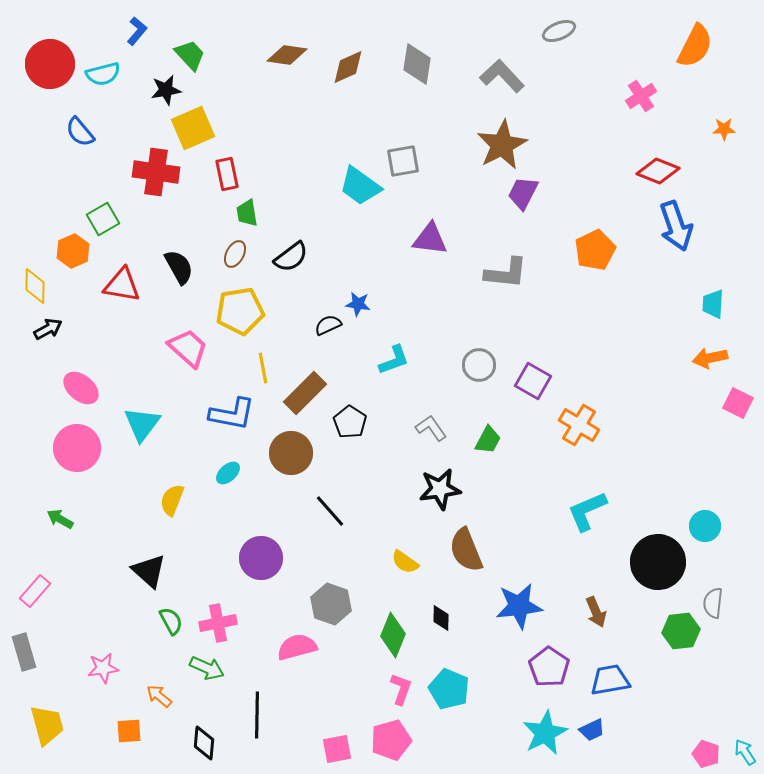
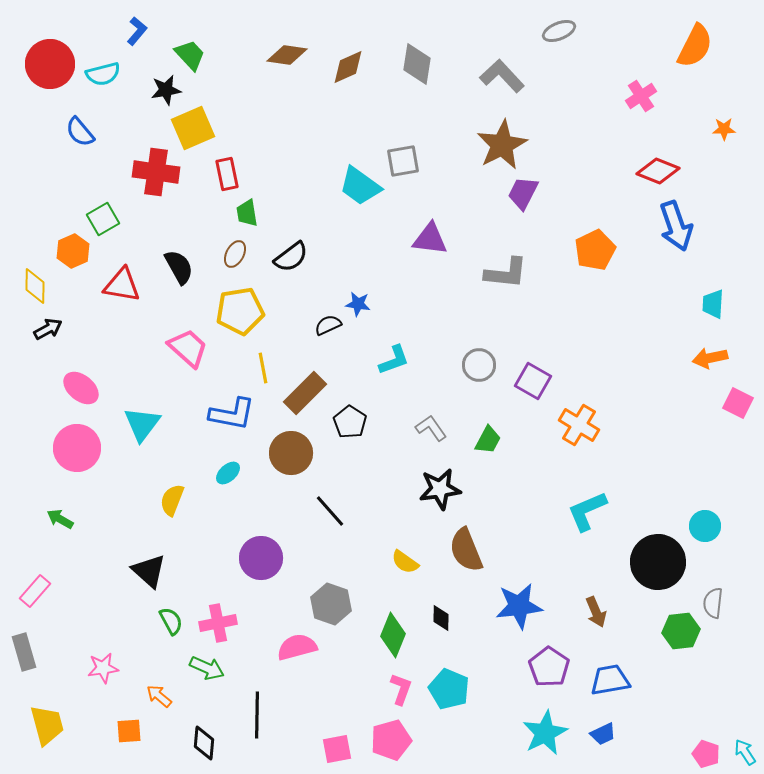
blue trapezoid at (592, 730): moved 11 px right, 4 px down
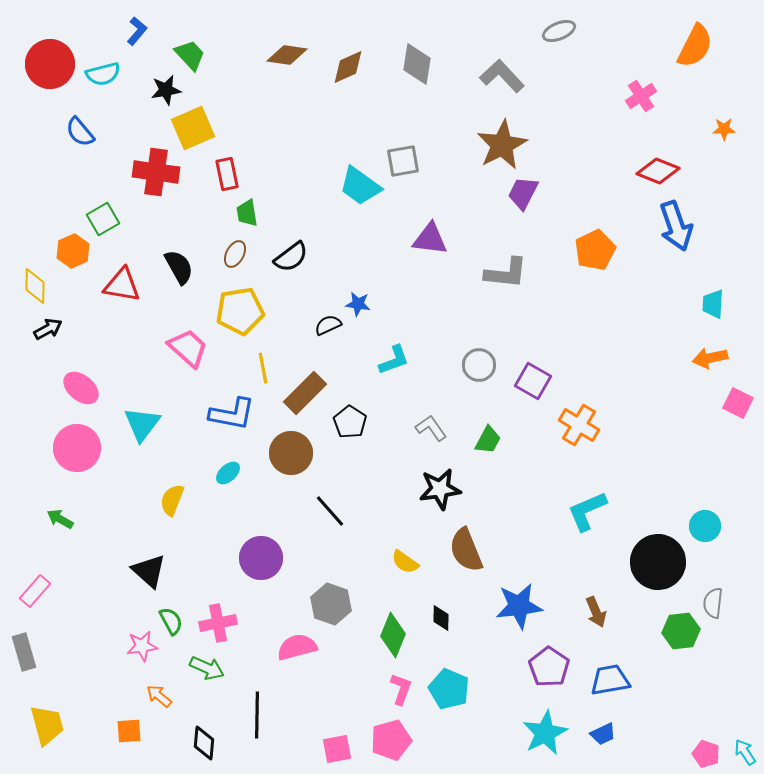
pink star at (103, 668): moved 39 px right, 22 px up
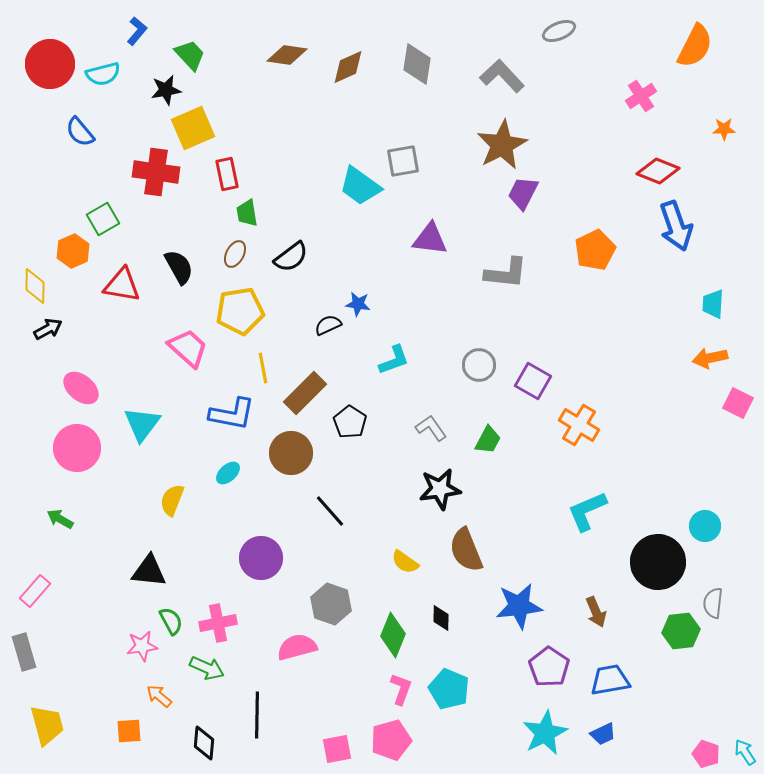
black triangle at (149, 571): rotated 36 degrees counterclockwise
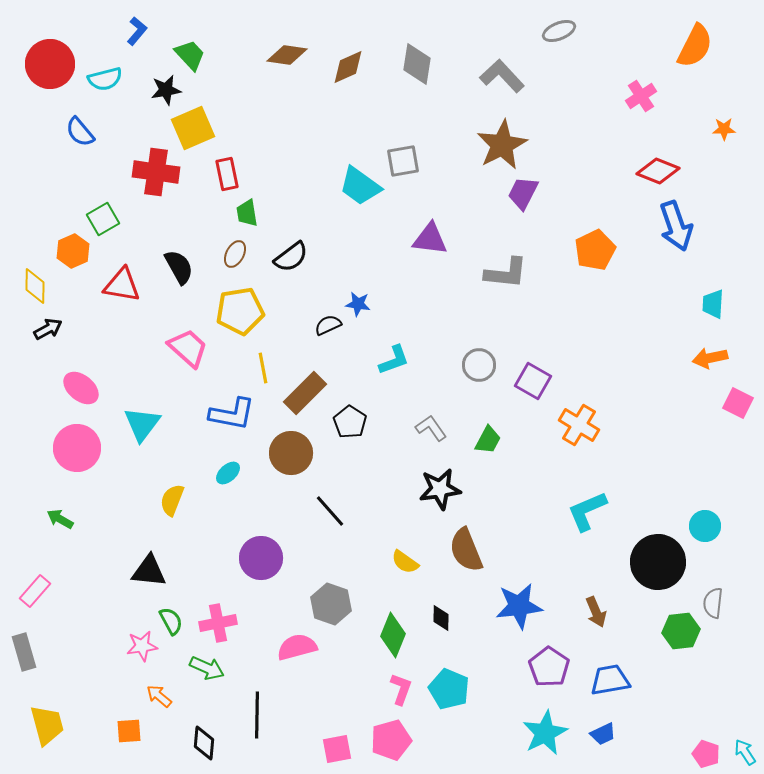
cyan semicircle at (103, 74): moved 2 px right, 5 px down
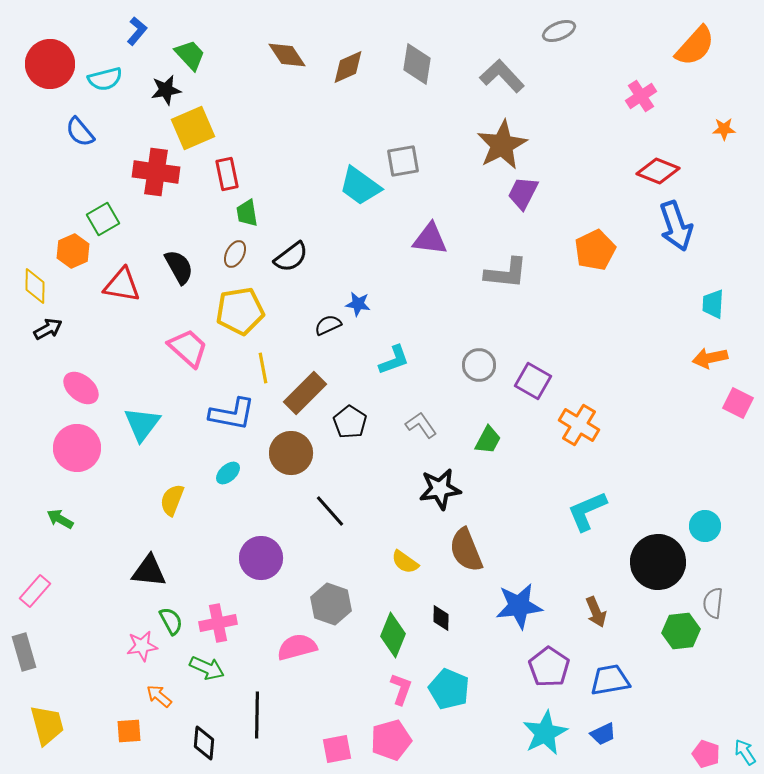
orange semicircle at (695, 46): rotated 15 degrees clockwise
brown diamond at (287, 55): rotated 48 degrees clockwise
gray L-shape at (431, 428): moved 10 px left, 3 px up
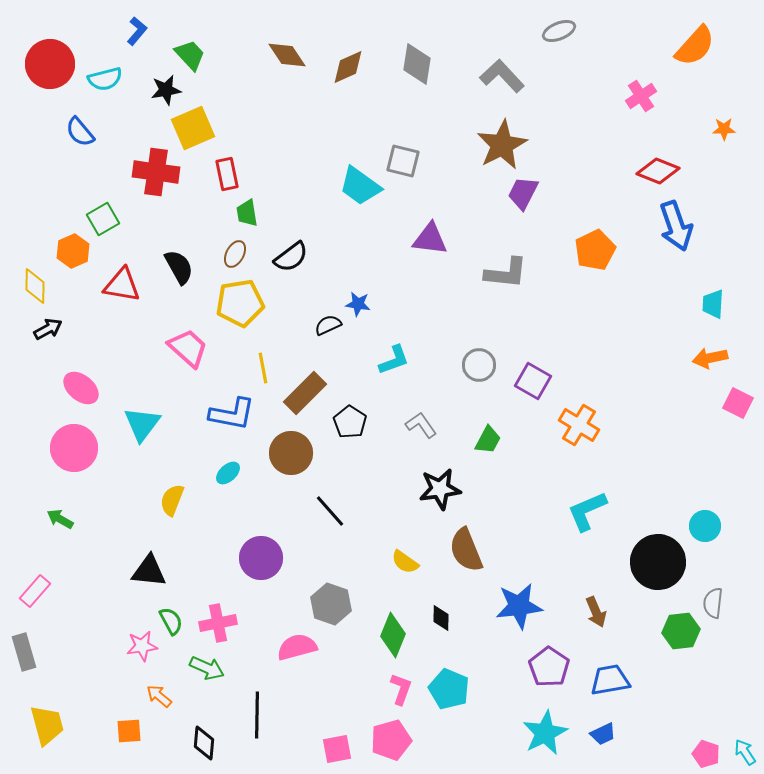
gray square at (403, 161): rotated 24 degrees clockwise
yellow pentagon at (240, 311): moved 8 px up
pink circle at (77, 448): moved 3 px left
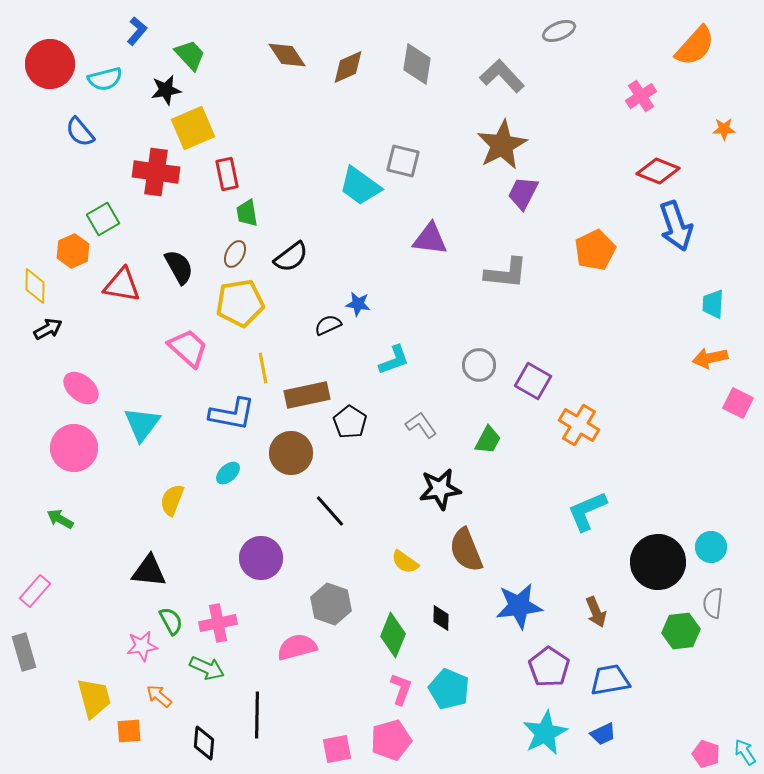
brown rectangle at (305, 393): moved 2 px right, 2 px down; rotated 33 degrees clockwise
cyan circle at (705, 526): moved 6 px right, 21 px down
yellow trapezoid at (47, 725): moved 47 px right, 27 px up
